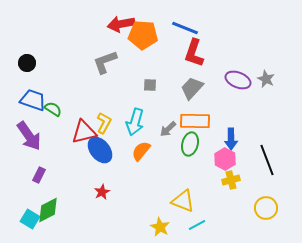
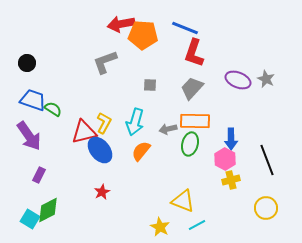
gray arrow: rotated 30 degrees clockwise
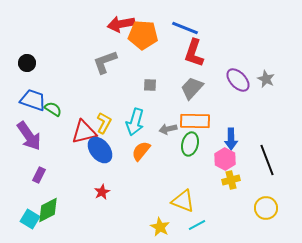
purple ellipse: rotated 25 degrees clockwise
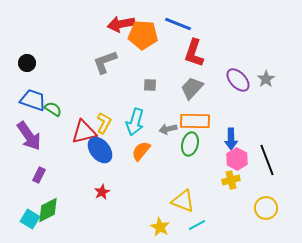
blue line: moved 7 px left, 4 px up
gray star: rotated 12 degrees clockwise
pink hexagon: moved 12 px right
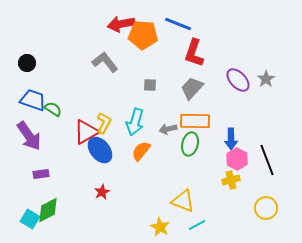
gray L-shape: rotated 72 degrees clockwise
red triangle: moved 2 px right; rotated 16 degrees counterclockwise
purple rectangle: moved 2 px right, 1 px up; rotated 56 degrees clockwise
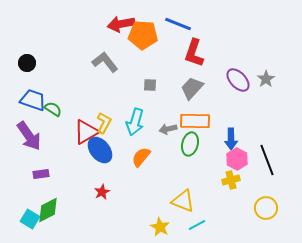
orange semicircle: moved 6 px down
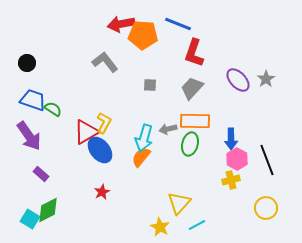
cyan arrow: moved 9 px right, 16 px down
purple rectangle: rotated 49 degrees clockwise
yellow triangle: moved 4 px left, 2 px down; rotated 50 degrees clockwise
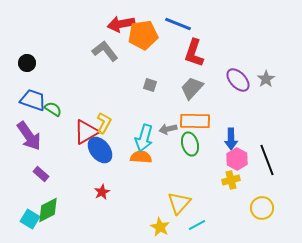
orange pentagon: rotated 12 degrees counterclockwise
gray L-shape: moved 11 px up
gray square: rotated 16 degrees clockwise
green ellipse: rotated 30 degrees counterclockwise
orange semicircle: rotated 55 degrees clockwise
yellow circle: moved 4 px left
